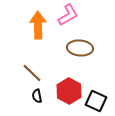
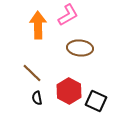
black semicircle: moved 2 px down
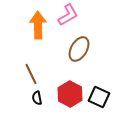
brown ellipse: moved 1 px left, 1 px down; rotated 65 degrees counterclockwise
brown line: moved 1 px left, 1 px down; rotated 20 degrees clockwise
red hexagon: moved 1 px right, 3 px down
black square: moved 3 px right, 4 px up
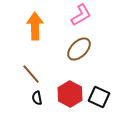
pink L-shape: moved 13 px right
orange arrow: moved 3 px left, 1 px down
brown ellipse: rotated 15 degrees clockwise
brown line: rotated 15 degrees counterclockwise
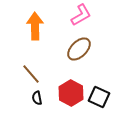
red hexagon: moved 1 px right, 1 px up
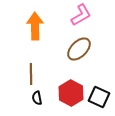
brown line: rotated 40 degrees clockwise
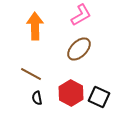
brown line: rotated 60 degrees counterclockwise
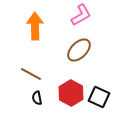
brown ellipse: moved 1 px down
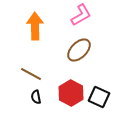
black semicircle: moved 1 px left, 1 px up
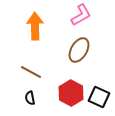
brown ellipse: rotated 15 degrees counterclockwise
brown line: moved 2 px up
black semicircle: moved 6 px left, 1 px down
